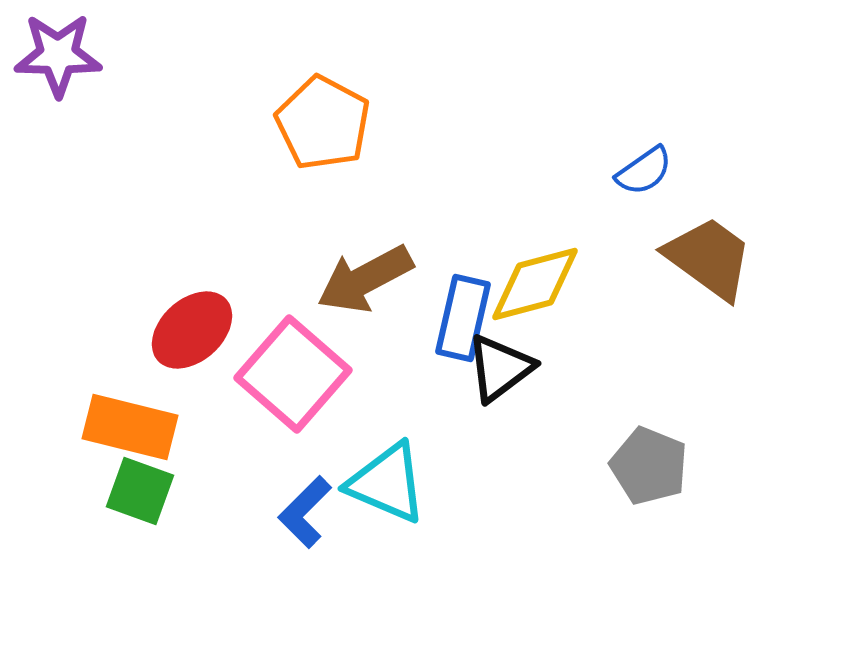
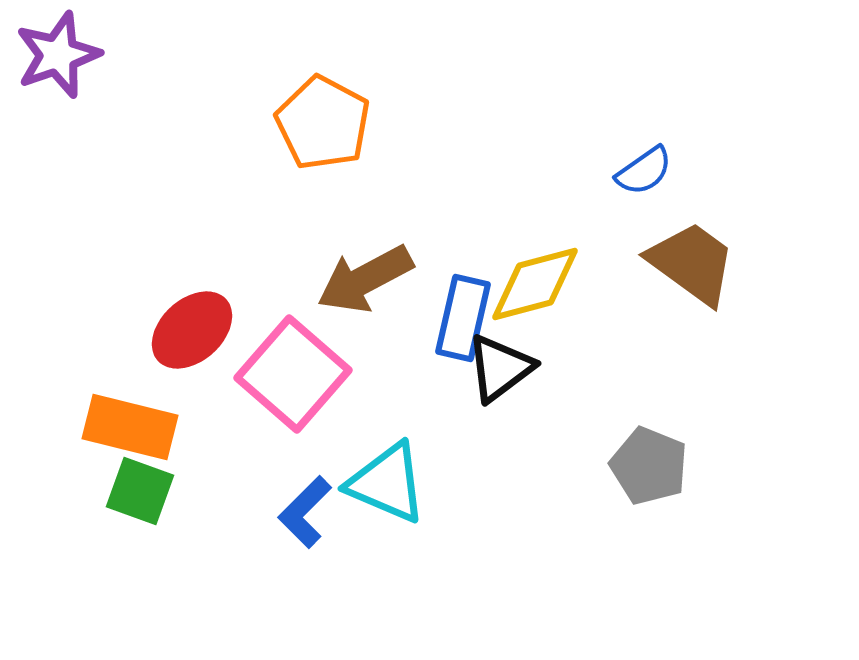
purple star: rotated 20 degrees counterclockwise
brown trapezoid: moved 17 px left, 5 px down
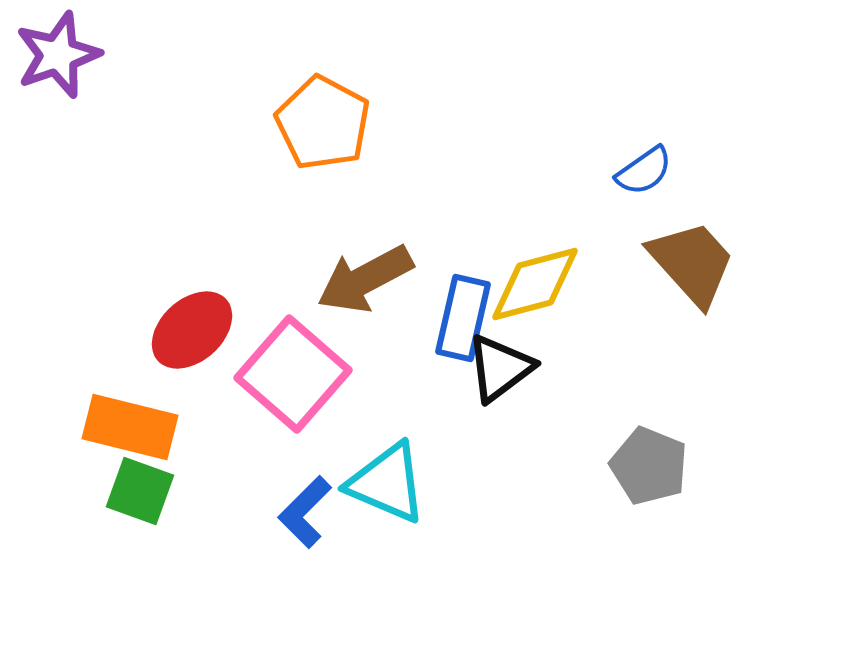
brown trapezoid: rotated 12 degrees clockwise
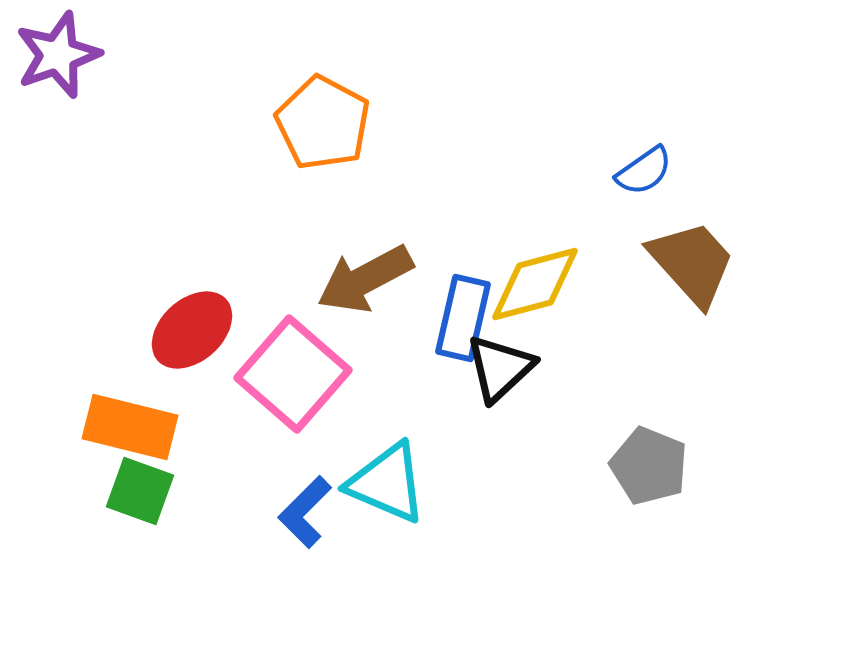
black triangle: rotated 6 degrees counterclockwise
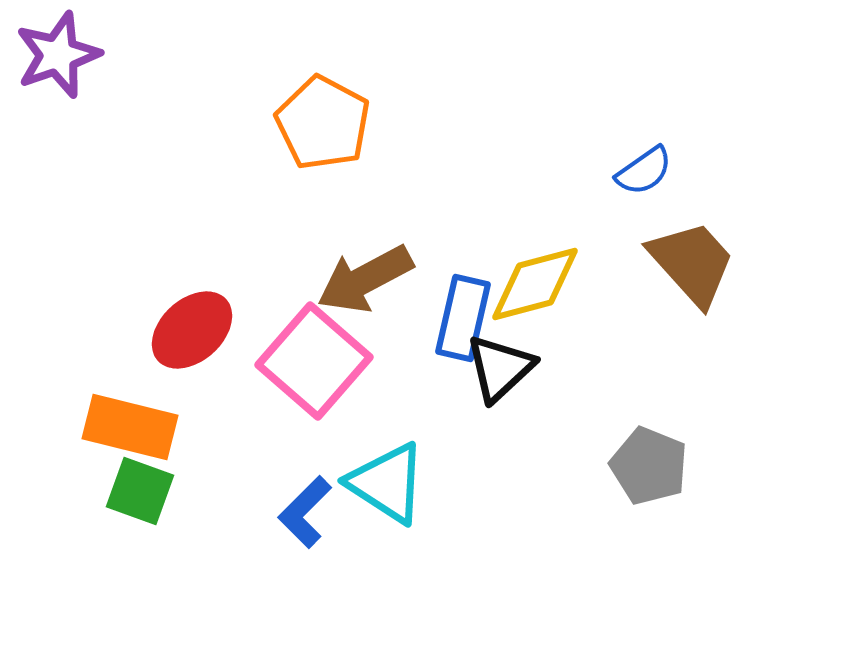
pink square: moved 21 px right, 13 px up
cyan triangle: rotated 10 degrees clockwise
